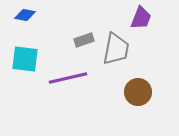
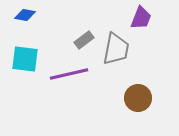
gray rectangle: rotated 18 degrees counterclockwise
purple line: moved 1 px right, 4 px up
brown circle: moved 6 px down
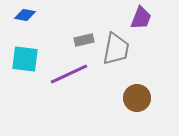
gray rectangle: rotated 24 degrees clockwise
purple line: rotated 12 degrees counterclockwise
brown circle: moved 1 px left
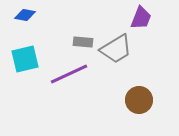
gray rectangle: moved 1 px left, 2 px down; rotated 18 degrees clockwise
gray trapezoid: rotated 48 degrees clockwise
cyan square: rotated 20 degrees counterclockwise
brown circle: moved 2 px right, 2 px down
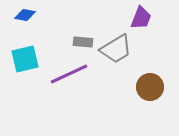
brown circle: moved 11 px right, 13 px up
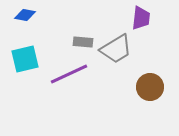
purple trapezoid: rotated 15 degrees counterclockwise
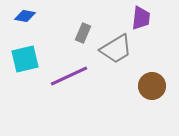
blue diamond: moved 1 px down
gray rectangle: moved 9 px up; rotated 72 degrees counterclockwise
purple line: moved 2 px down
brown circle: moved 2 px right, 1 px up
